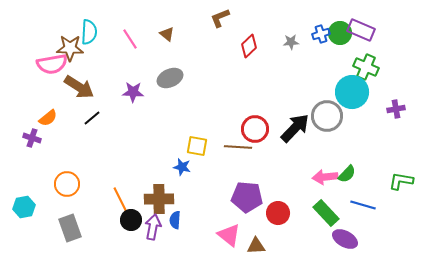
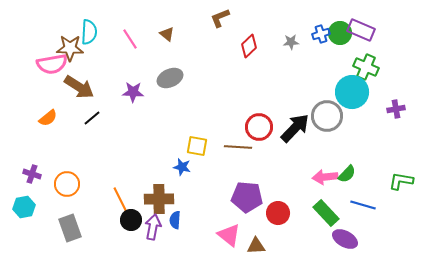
red circle at (255, 129): moved 4 px right, 2 px up
purple cross at (32, 138): moved 36 px down
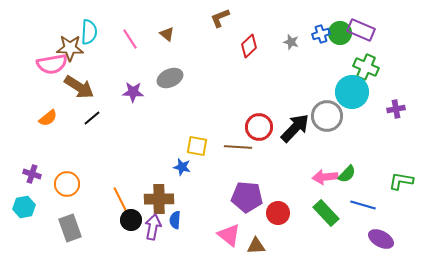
gray star at (291, 42): rotated 21 degrees clockwise
purple ellipse at (345, 239): moved 36 px right
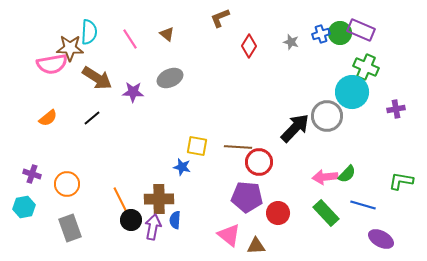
red diamond at (249, 46): rotated 15 degrees counterclockwise
brown arrow at (79, 87): moved 18 px right, 9 px up
red circle at (259, 127): moved 35 px down
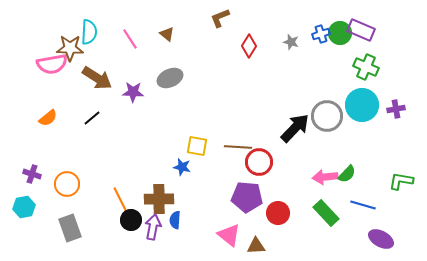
cyan circle at (352, 92): moved 10 px right, 13 px down
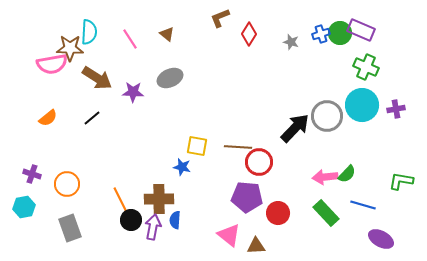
red diamond at (249, 46): moved 12 px up
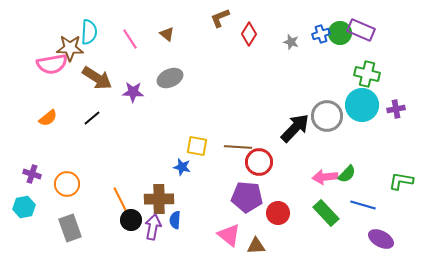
green cross at (366, 67): moved 1 px right, 7 px down; rotated 10 degrees counterclockwise
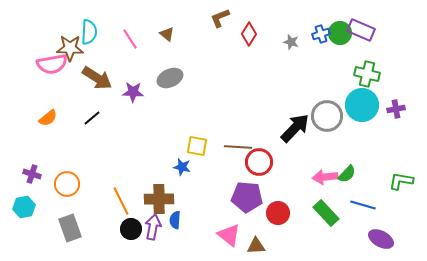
black circle at (131, 220): moved 9 px down
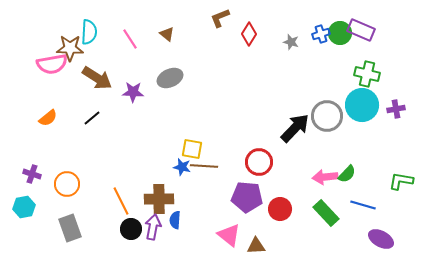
yellow square at (197, 146): moved 5 px left, 3 px down
brown line at (238, 147): moved 34 px left, 19 px down
red circle at (278, 213): moved 2 px right, 4 px up
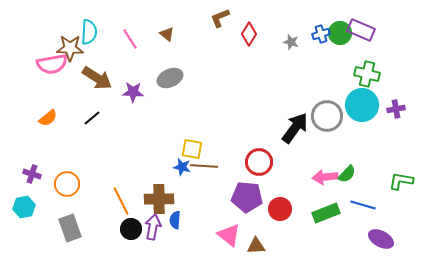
black arrow at (295, 128): rotated 8 degrees counterclockwise
green rectangle at (326, 213): rotated 68 degrees counterclockwise
